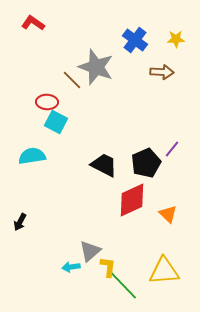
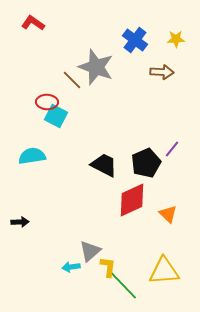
cyan square: moved 6 px up
black arrow: rotated 120 degrees counterclockwise
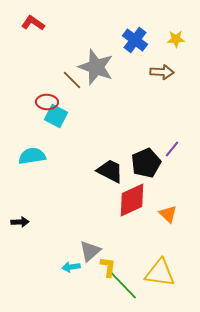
black trapezoid: moved 6 px right, 6 px down
yellow triangle: moved 4 px left, 2 px down; rotated 12 degrees clockwise
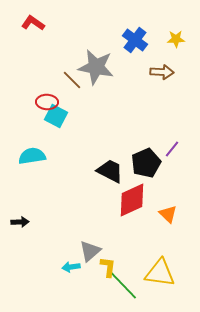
gray star: rotated 9 degrees counterclockwise
